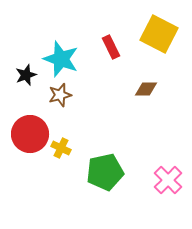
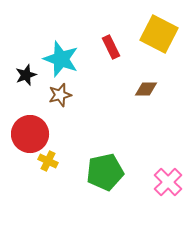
yellow cross: moved 13 px left, 13 px down
pink cross: moved 2 px down
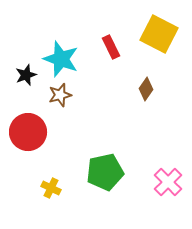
brown diamond: rotated 55 degrees counterclockwise
red circle: moved 2 px left, 2 px up
yellow cross: moved 3 px right, 27 px down
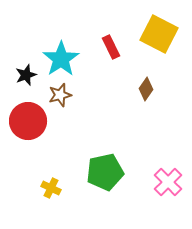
cyan star: rotated 18 degrees clockwise
red circle: moved 11 px up
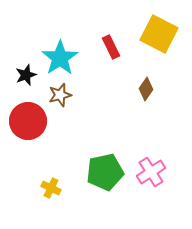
cyan star: moved 1 px left, 1 px up
pink cross: moved 17 px left, 10 px up; rotated 12 degrees clockwise
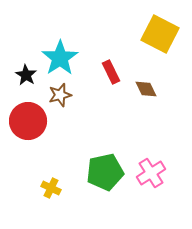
yellow square: moved 1 px right
red rectangle: moved 25 px down
black star: rotated 20 degrees counterclockwise
brown diamond: rotated 60 degrees counterclockwise
pink cross: moved 1 px down
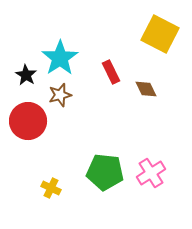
green pentagon: rotated 18 degrees clockwise
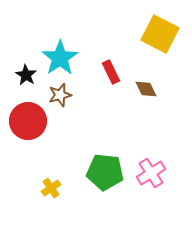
yellow cross: rotated 30 degrees clockwise
